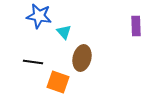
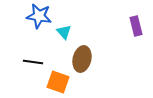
purple rectangle: rotated 12 degrees counterclockwise
brown ellipse: moved 1 px down
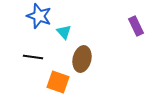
blue star: rotated 10 degrees clockwise
purple rectangle: rotated 12 degrees counterclockwise
black line: moved 5 px up
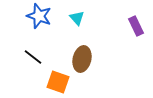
cyan triangle: moved 13 px right, 14 px up
black line: rotated 30 degrees clockwise
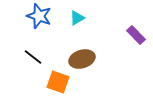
cyan triangle: rotated 42 degrees clockwise
purple rectangle: moved 9 px down; rotated 18 degrees counterclockwise
brown ellipse: rotated 60 degrees clockwise
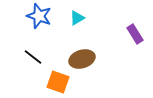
purple rectangle: moved 1 px left, 1 px up; rotated 12 degrees clockwise
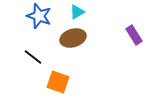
cyan triangle: moved 6 px up
purple rectangle: moved 1 px left, 1 px down
brown ellipse: moved 9 px left, 21 px up
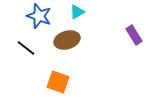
brown ellipse: moved 6 px left, 2 px down
black line: moved 7 px left, 9 px up
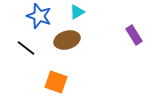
orange square: moved 2 px left
